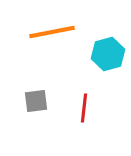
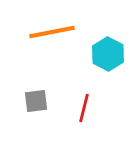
cyan hexagon: rotated 16 degrees counterclockwise
red line: rotated 8 degrees clockwise
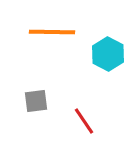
orange line: rotated 12 degrees clockwise
red line: moved 13 px down; rotated 48 degrees counterclockwise
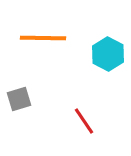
orange line: moved 9 px left, 6 px down
gray square: moved 17 px left, 2 px up; rotated 10 degrees counterclockwise
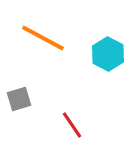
orange line: rotated 27 degrees clockwise
red line: moved 12 px left, 4 px down
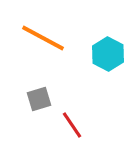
gray square: moved 20 px right
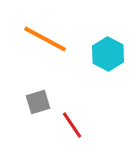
orange line: moved 2 px right, 1 px down
gray square: moved 1 px left, 3 px down
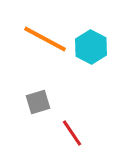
cyan hexagon: moved 17 px left, 7 px up
red line: moved 8 px down
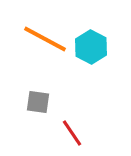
gray square: rotated 25 degrees clockwise
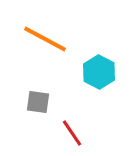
cyan hexagon: moved 8 px right, 25 px down
